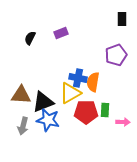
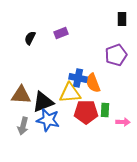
orange semicircle: moved 1 px down; rotated 30 degrees counterclockwise
yellow triangle: rotated 25 degrees clockwise
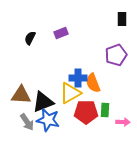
blue cross: rotated 12 degrees counterclockwise
yellow triangle: rotated 25 degrees counterclockwise
gray arrow: moved 4 px right, 4 px up; rotated 48 degrees counterclockwise
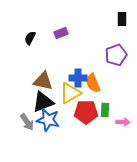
brown triangle: moved 22 px right, 14 px up; rotated 10 degrees clockwise
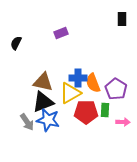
black semicircle: moved 14 px left, 5 px down
purple pentagon: moved 34 px down; rotated 20 degrees counterclockwise
brown triangle: moved 1 px down
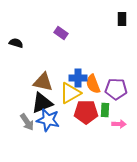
purple rectangle: rotated 56 degrees clockwise
black semicircle: rotated 80 degrees clockwise
orange semicircle: moved 1 px down
purple pentagon: rotated 30 degrees counterclockwise
black triangle: moved 1 px left, 1 px down
pink arrow: moved 4 px left, 2 px down
